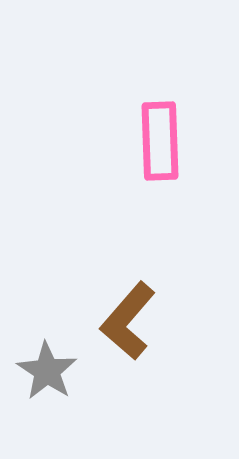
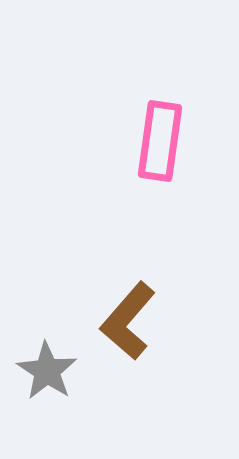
pink rectangle: rotated 10 degrees clockwise
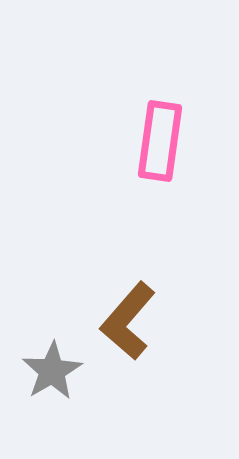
gray star: moved 5 px right; rotated 8 degrees clockwise
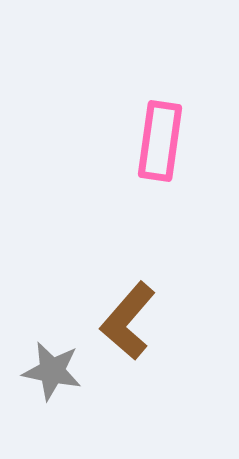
gray star: rotated 30 degrees counterclockwise
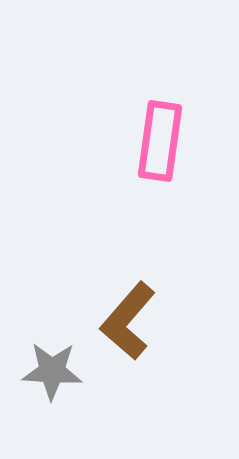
gray star: rotated 8 degrees counterclockwise
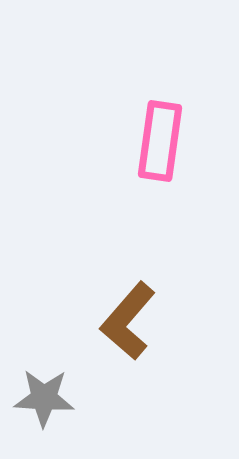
gray star: moved 8 px left, 27 px down
